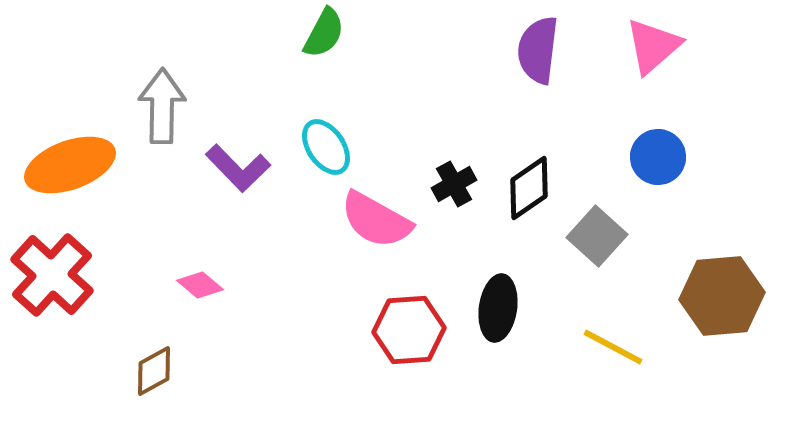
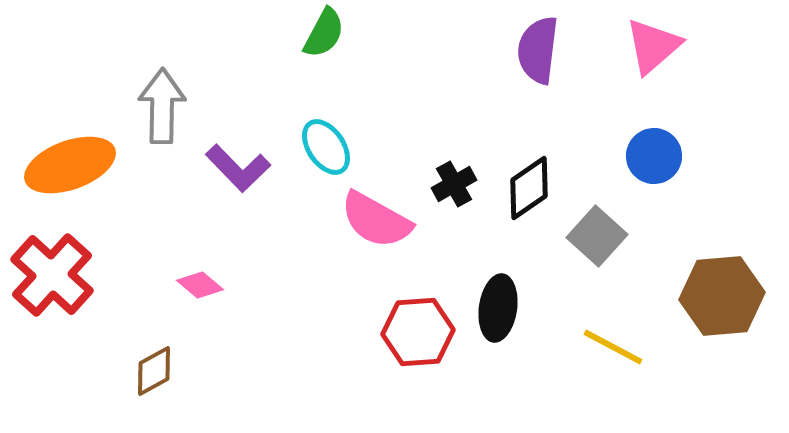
blue circle: moved 4 px left, 1 px up
red hexagon: moved 9 px right, 2 px down
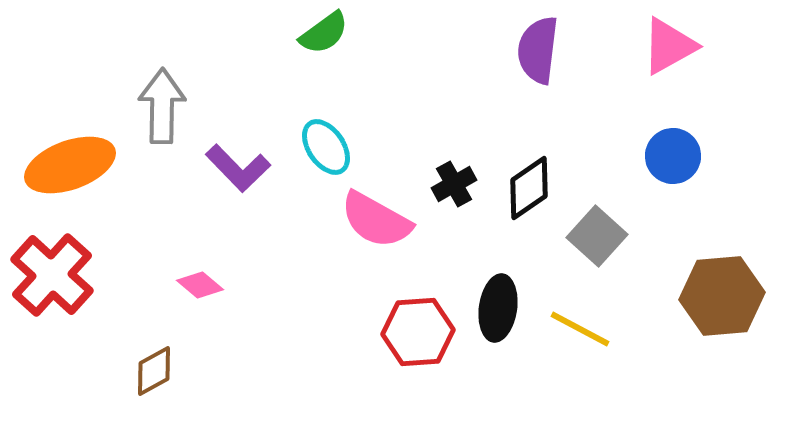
green semicircle: rotated 26 degrees clockwise
pink triangle: moved 16 px right; rotated 12 degrees clockwise
blue circle: moved 19 px right
yellow line: moved 33 px left, 18 px up
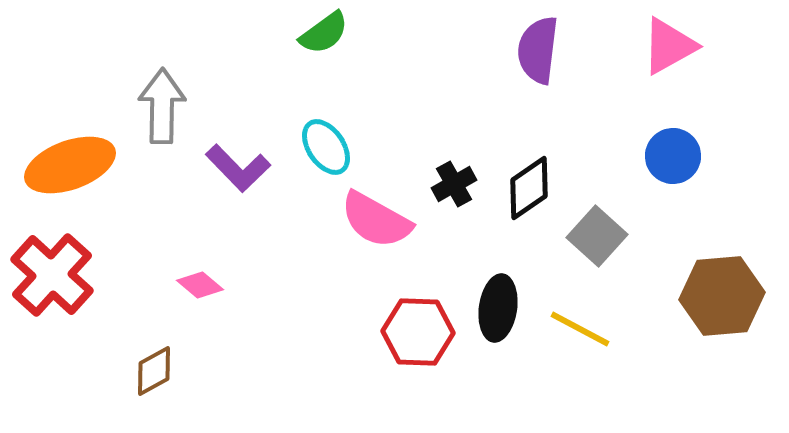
red hexagon: rotated 6 degrees clockwise
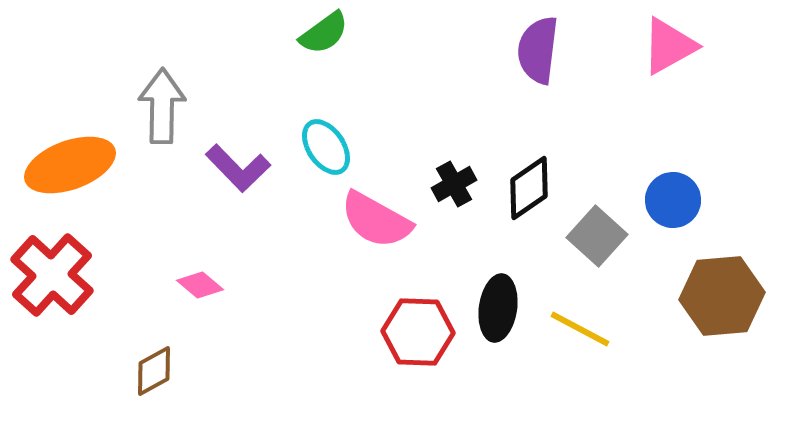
blue circle: moved 44 px down
